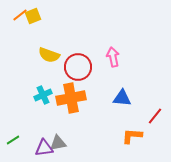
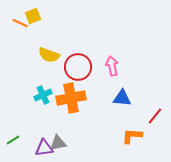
orange line: moved 8 px down; rotated 63 degrees clockwise
pink arrow: moved 1 px left, 9 px down
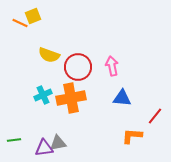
green line: moved 1 px right; rotated 24 degrees clockwise
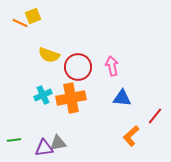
orange L-shape: moved 1 px left; rotated 45 degrees counterclockwise
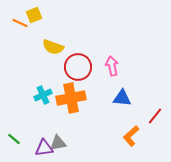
yellow square: moved 1 px right, 1 px up
yellow semicircle: moved 4 px right, 8 px up
green line: moved 1 px up; rotated 48 degrees clockwise
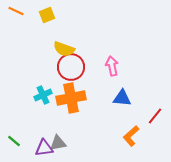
yellow square: moved 13 px right
orange line: moved 4 px left, 12 px up
yellow semicircle: moved 11 px right, 2 px down
red circle: moved 7 px left
green line: moved 2 px down
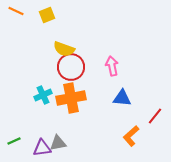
green line: rotated 64 degrees counterclockwise
purple triangle: moved 2 px left
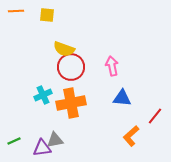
orange line: rotated 28 degrees counterclockwise
yellow square: rotated 28 degrees clockwise
orange cross: moved 5 px down
gray triangle: moved 3 px left, 3 px up
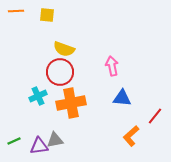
red circle: moved 11 px left, 5 px down
cyan cross: moved 5 px left, 1 px down
purple triangle: moved 3 px left, 2 px up
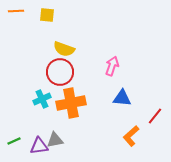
pink arrow: rotated 30 degrees clockwise
cyan cross: moved 4 px right, 3 px down
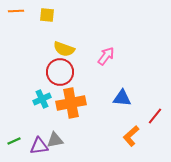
pink arrow: moved 6 px left, 10 px up; rotated 18 degrees clockwise
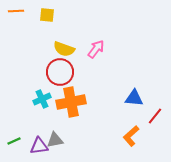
pink arrow: moved 10 px left, 7 px up
blue triangle: moved 12 px right
orange cross: moved 1 px up
